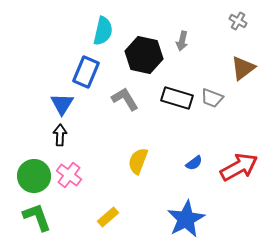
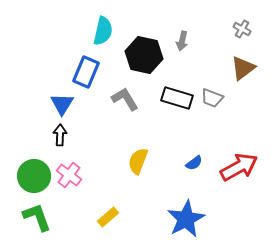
gray cross: moved 4 px right, 8 px down
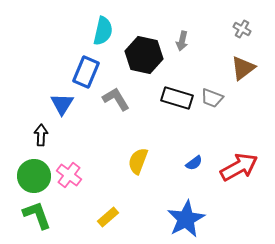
gray L-shape: moved 9 px left
black arrow: moved 19 px left
green L-shape: moved 2 px up
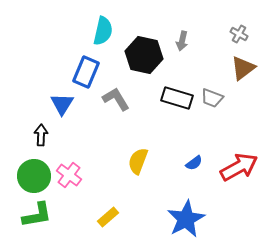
gray cross: moved 3 px left, 5 px down
green L-shape: rotated 100 degrees clockwise
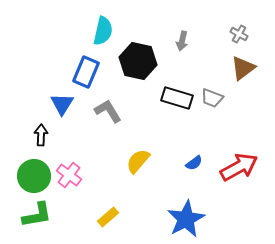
black hexagon: moved 6 px left, 6 px down
gray L-shape: moved 8 px left, 12 px down
yellow semicircle: rotated 20 degrees clockwise
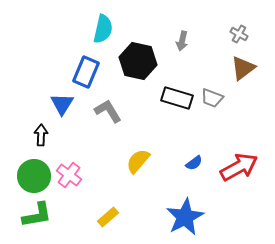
cyan semicircle: moved 2 px up
blue star: moved 1 px left, 2 px up
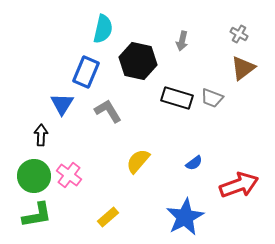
red arrow: moved 18 px down; rotated 9 degrees clockwise
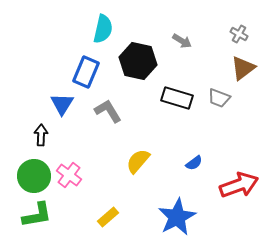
gray arrow: rotated 72 degrees counterclockwise
gray trapezoid: moved 7 px right
blue star: moved 8 px left
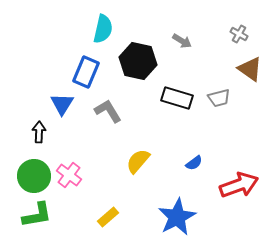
brown triangle: moved 7 px right, 1 px down; rotated 48 degrees counterclockwise
gray trapezoid: rotated 35 degrees counterclockwise
black arrow: moved 2 px left, 3 px up
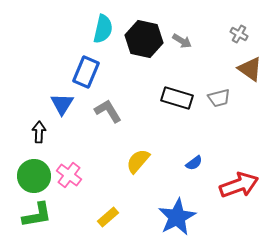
black hexagon: moved 6 px right, 22 px up
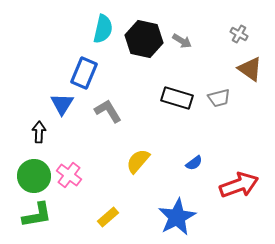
blue rectangle: moved 2 px left, 1 px down
